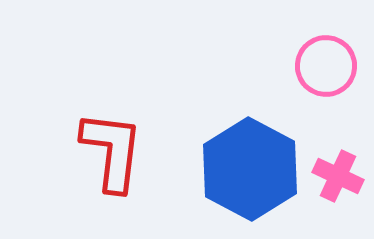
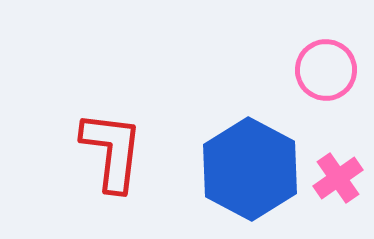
pink circle: moved 4 px down
pink cross: moved 2 px down; rotated 30 degrees clockwise
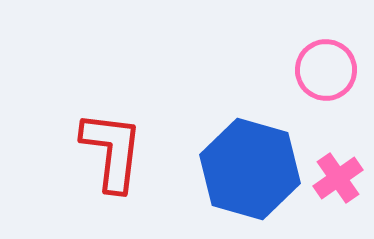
blue hexagon: rotated 12 degrees counterclockwise
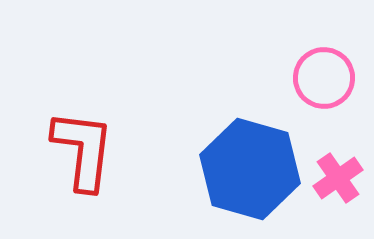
pink circle: moved 2 px left, 8 px down
red L-shape: moved 29 px left, 1 px up
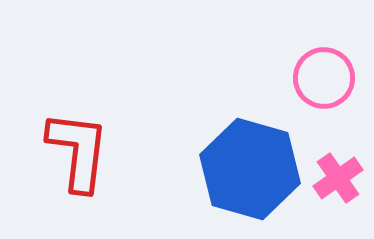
red L-shape: moved 5 px left, 1 px down
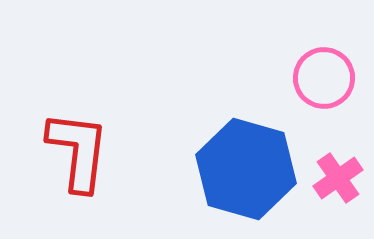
blue hexagon: moved 4 px left
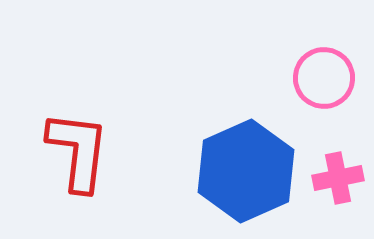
blue hexagon: moved 2 px down; rotated 20 degrees clockwise
pink cross: rotated 24 degrees clockwise
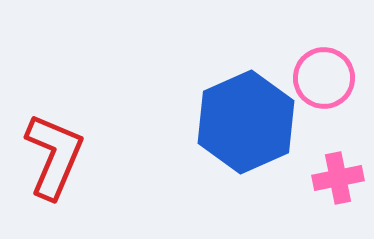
red L-shape: moved 24 px left, 5 px down; rotated 16 degrees clockwise
blue hexagon: moved 49 px up
